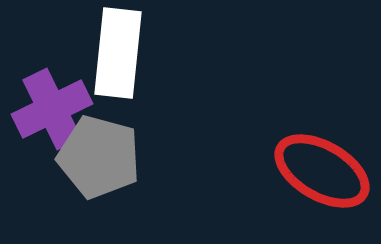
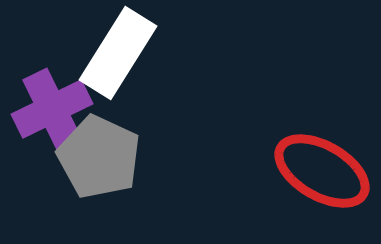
white rectangle: rotated 26 degrees clockwise
gray pentagon: rotated 10 degrees clockwise
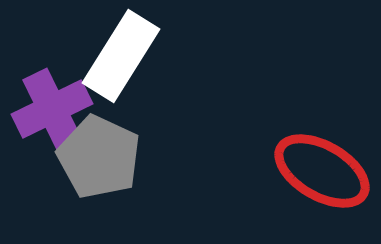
white rectangle: moved 3 px right, 3 px down
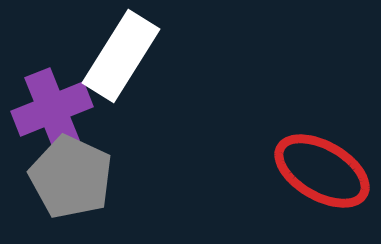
purple cross: rotated 4 degrees clockwise
gray pentagon: moved 28 px left, 20 px down
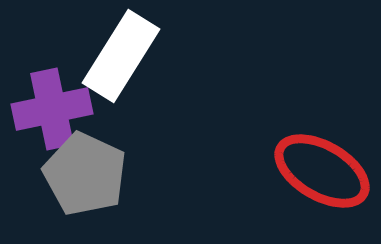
purple cross: rotated 10 degrees clockwise
gray pentagon: moved 14 px right, 3 px up
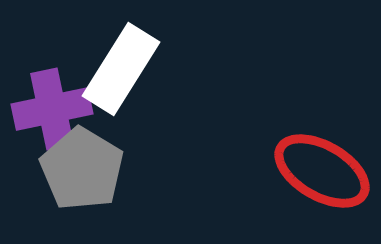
white rectangle: moved 13 px down
gray pentagon: moved 3 px left, 5 px up; rotated 6 degrees clockwise
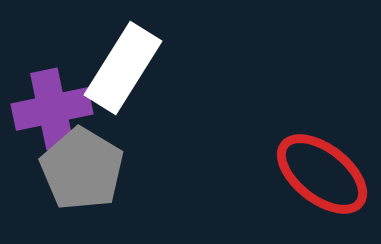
white rectangle: moved 2 px right, 1 px up
red ellipse: moved 3 px down; rotated 8 degrees clockwise
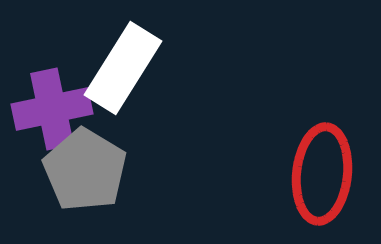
gray pentagon: moved 3 px right, 1 px down
red ellipse: rotated 58 degrees clockwise
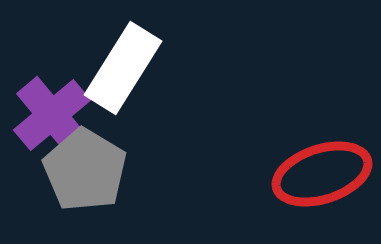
purple cross: moved 6 px down; rotated 28 degrees counterclockwise
red ellipse: rotated 66 degrees clockwise
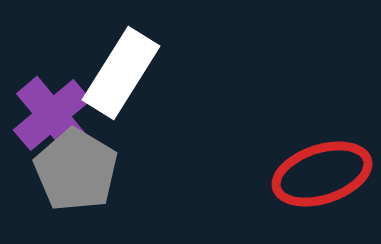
white rectangle: moved 2 px left, 5 px down
gray pentagon: moved 9 px left
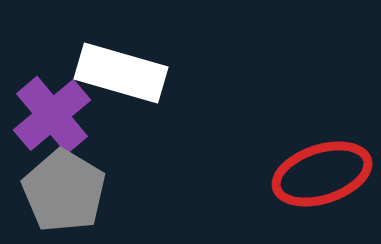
white rectangle: rotated 74 degrees clockwise
gray pentagon: moved 12 px left, 21 px down
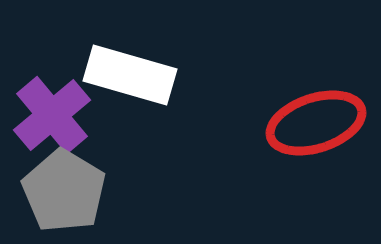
white rectangle: moved 9 px right, 2 px down
red ellipse: moved 6 px left, 51 px up
